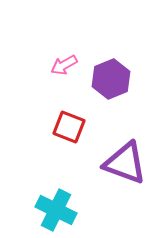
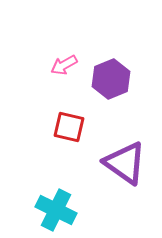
red square: rotated 8 degrees counterclockwise
purple triangle: rotated 15 degrees clockwise
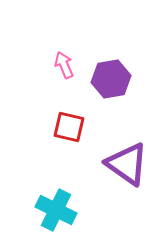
pink arrow: rotated 96 degrees clockwise
purple hexagon: rotated 12 degrees clockwise
purple triangle: moved 2 px right, 1 px down
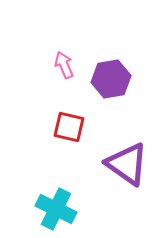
cyan cross: moved 1 px up
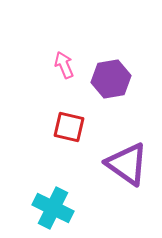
cyan cross: moved 3 px left, 1 px up
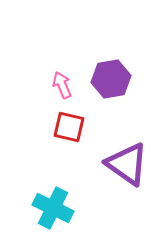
pink arrow: moved 2 px left, 20 px down
